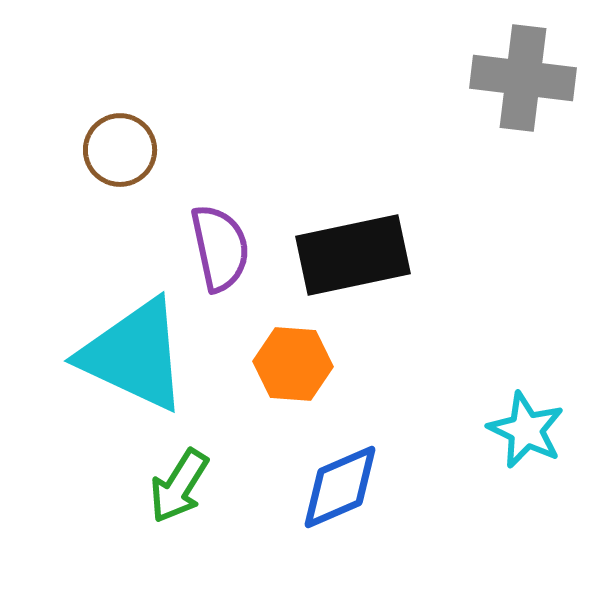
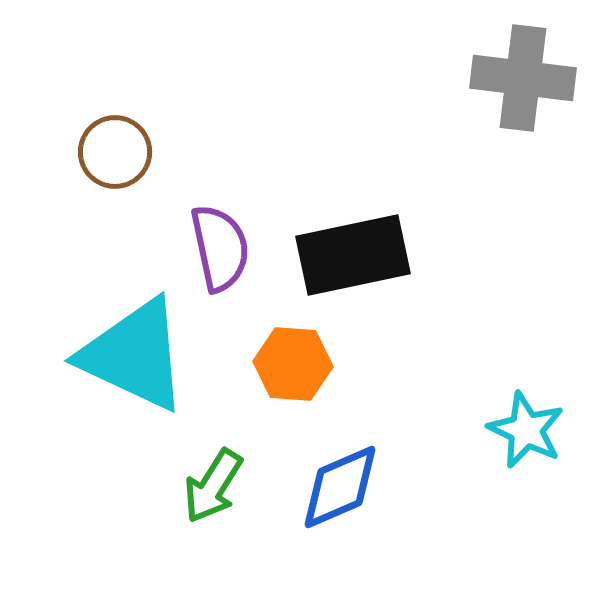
brown circle: moved 5 px left, 2 px down
green arrow: moved 34 px right
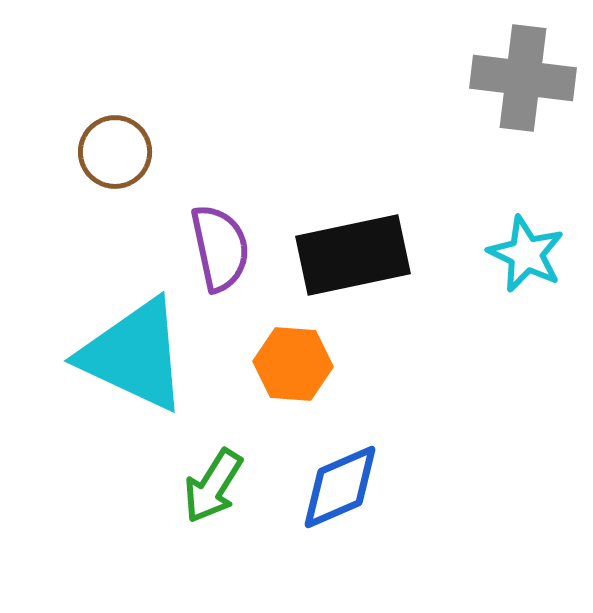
cyan star: moved 176 px up
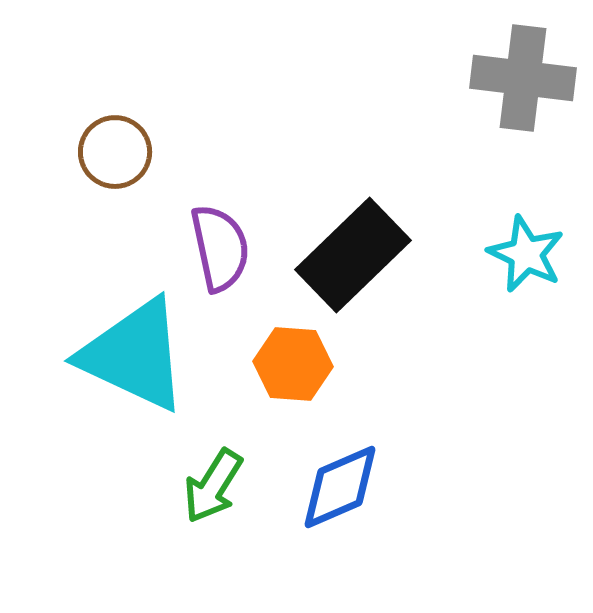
black rectangle: rotated 32 degrees counterclockwise
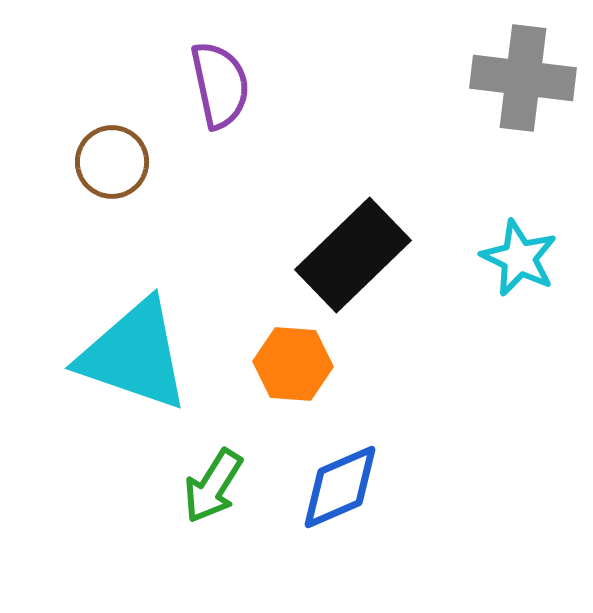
brown circle: moved 3 px left, 10 px down
purple semicircle: moved 163 px up
cyan star: moved 7 px left, 4 px down
cyan triangle: rotated 6 degrees counterclockwise
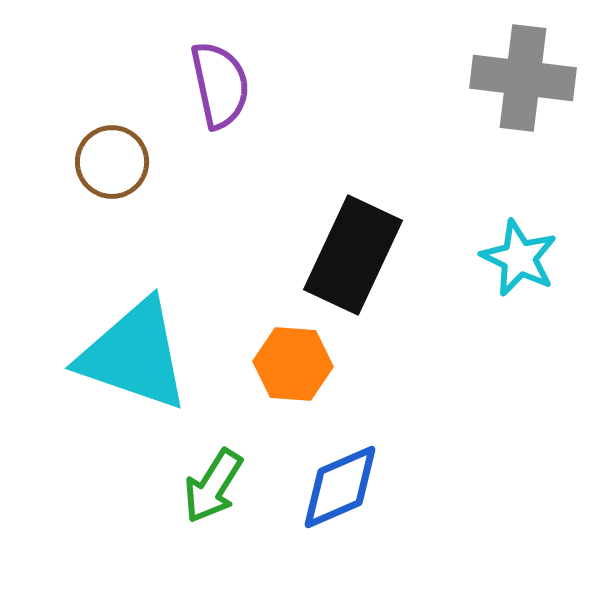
black rectangle: rotated 21 degrees counterclockwise
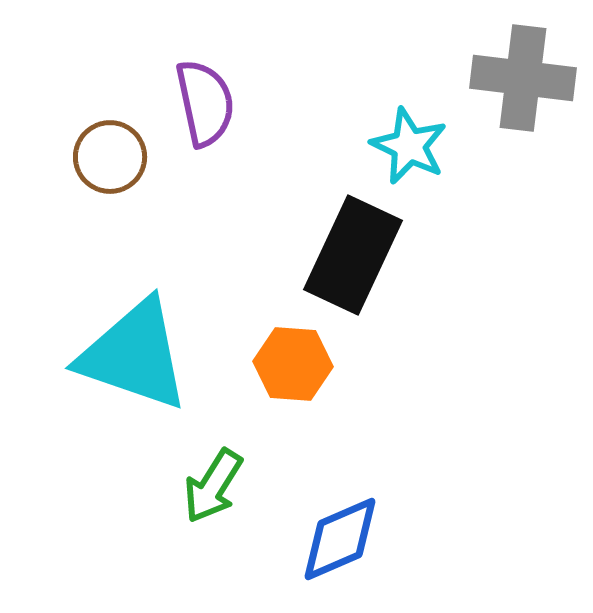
purple semicircle: moved 15 px left, 18 px down
brown circle: moved 2 px left, 5 px up
cyan star: moved 110 px left, 112 px up
blue diamond: moved 52 px down
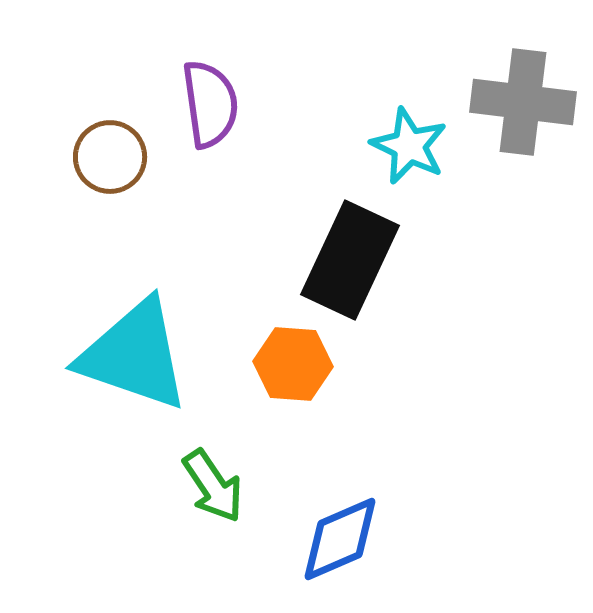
gray cross: moved 24 px down
purple semicircle: moved 5 px right, 1 px down; rotated 4 degrees clockwise
black rectangle: moved 3 px left, 5 px down
green arrow: rotated 66 degrees counterclockwise
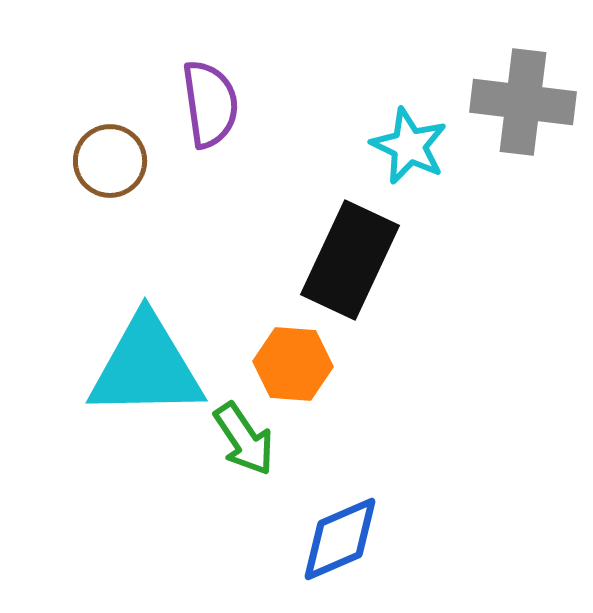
brown circle: moved 4 px down
cyan triangle: moved 12 px right, 12 px down; rotated 20 degrees counterclockwise
green arrow: moved 31 px right, 47 px up
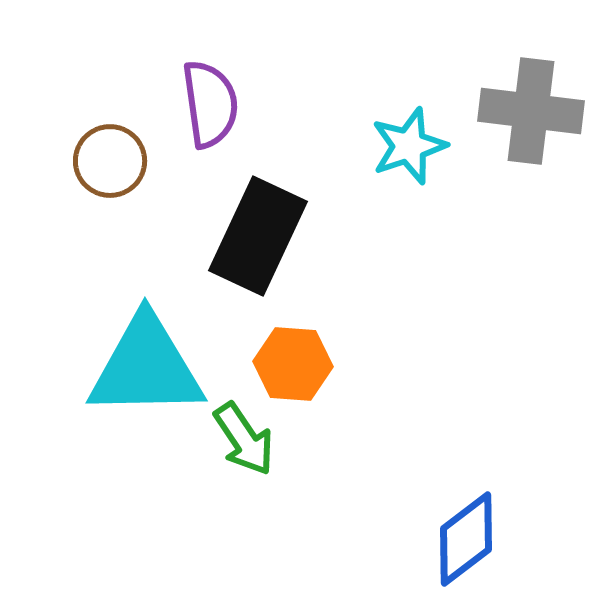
gray cross: moved 8 px right, 9 px down
cyan star: rotated 28 degrees clockwise
black rectangle: moved 92 px left, 24 px up
blue diamond: moved 126 px right; rotated 14 degrees counterclockwise
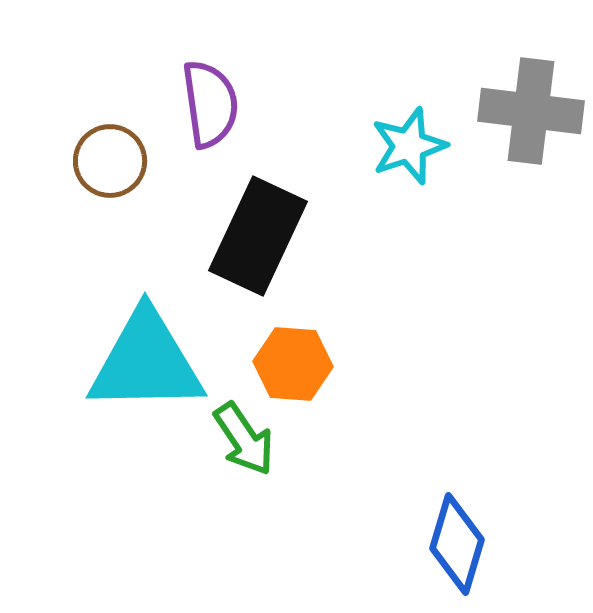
cyan triangle: moved 5 px up
blue diamond: moved 9 px left, 5 px down; rotated 36 degrees counterclockwise
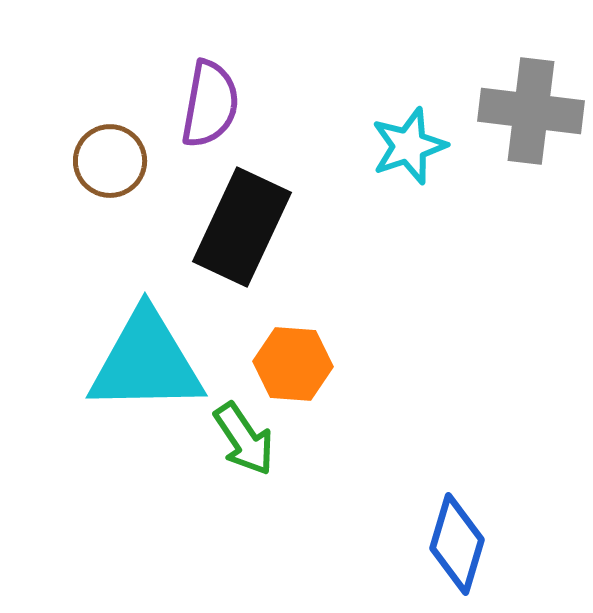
purple semicircle: rotated 18 degrees clockwise
black rectangle: moved 16 px left, 9 px up
